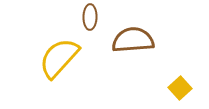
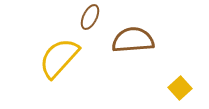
brown ellipse: rotated 25 degrees clockwise
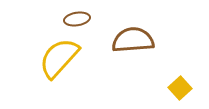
brown ellipse: moved 13 px left, 2 px down; rotated 55 degrees clockwise
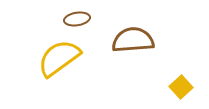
yellow semicircle: rotated 12 degrees clockwise
yellow square: moved 1 px right, 1 px up
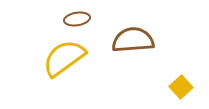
yellow semicircle: moved 5 px right
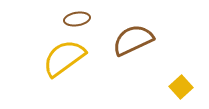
brown semicircle: rotated 21 degrees counterclockwise
